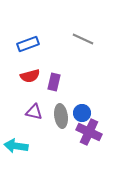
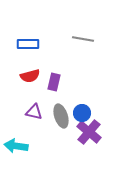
gray line: rotated 15 degrees counterclockwise
blue rectangle: rotated 20 degrees clockwise
gray ellipse: rotated 10 degrees counterclockwise
purple cross: rotated 15 degrees clockwise
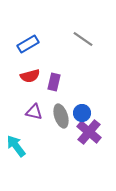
gray line: rotated 25 degrees clockwise
blue rectangle: rotated 30 degrees counterclockwise
cyan arrow: rotated 45 degrees clockwise
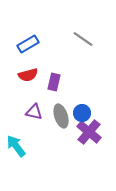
red semicircle: moved 2 px left, 1 px up
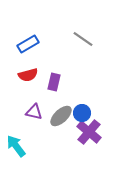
gray ellipse: rotated 65 degrees clockwise
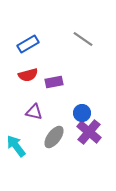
purple rectangle: rotated 66 degrees clockwise
gray ellipse: moved 7 px left, 21 px down; rotated 10 degrees counterclockwise
